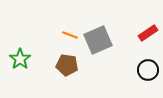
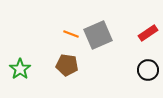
orange line: moved 1 px right, 1 px up
gray square: moved 5 px up
green star: moved 10 px down
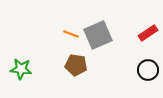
brown pentagon: moved 9 px right
green star: moved 1 px right; rotated 30 degrees counterclockwise
